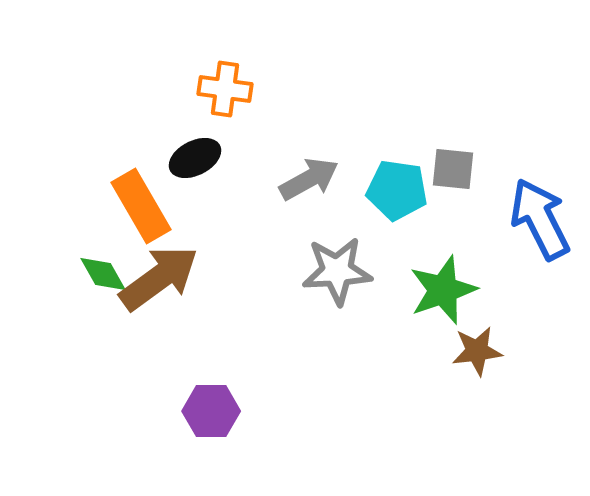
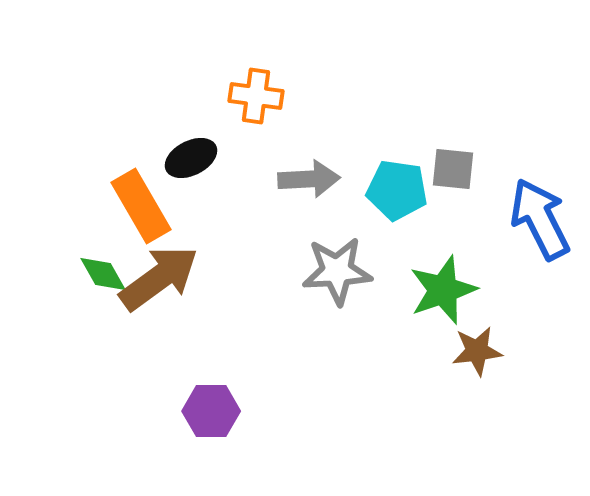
orange cross: moved 31 px right, 7 px down
black ellipse: moved 4 px left
gray arrow: rotated 26 degrees clockwise
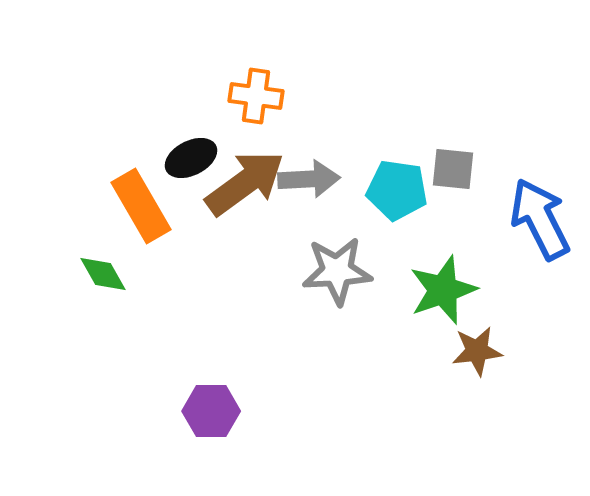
brown arrow: moved 86 px right, 95 px up
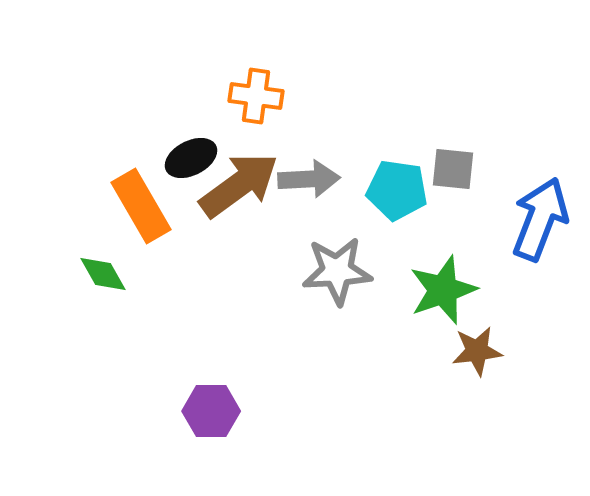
brown arrow: moved 6 px left, 2 px down
blue arrow: rotated 48 degrees clockwise
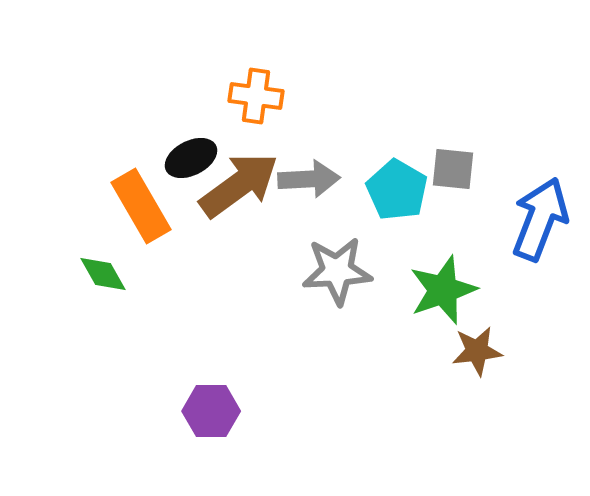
cyan pentagon: rotated 22 degrees clockwise
